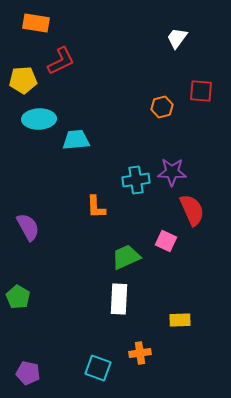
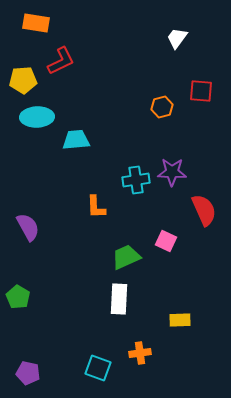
cyan ellipse: moved 2 px left, 2 px up
red semicircle: moved 12 px right
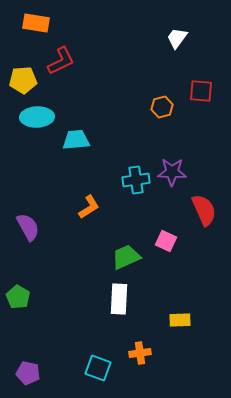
orange L-shape: moved 7 px left; rotated 120 degrees counterclockwise
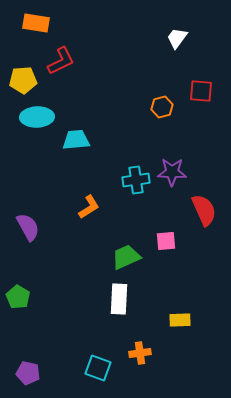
pink square: rotated 30 degrees counterclockwise
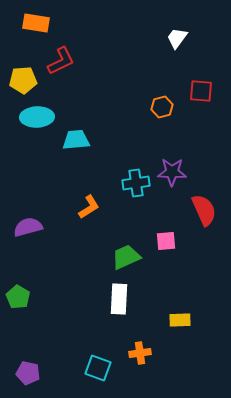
cyan cross: moved 3 px down
purple semicircle: rotated 76 degrees counterclockwise
